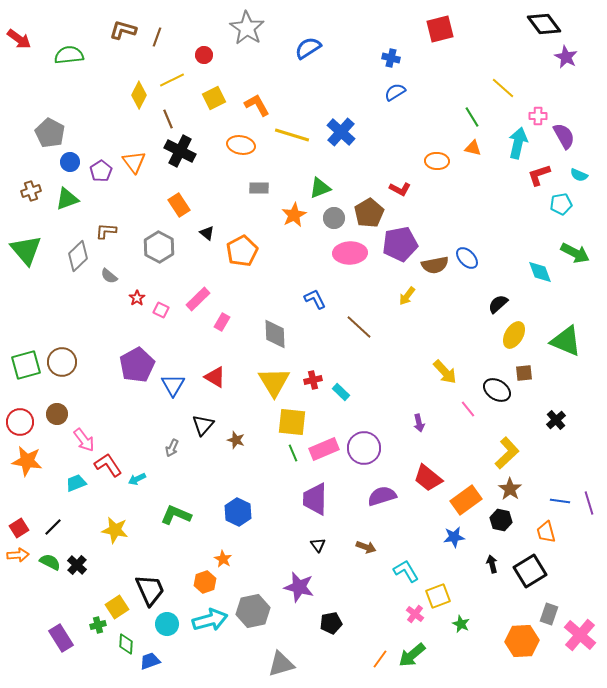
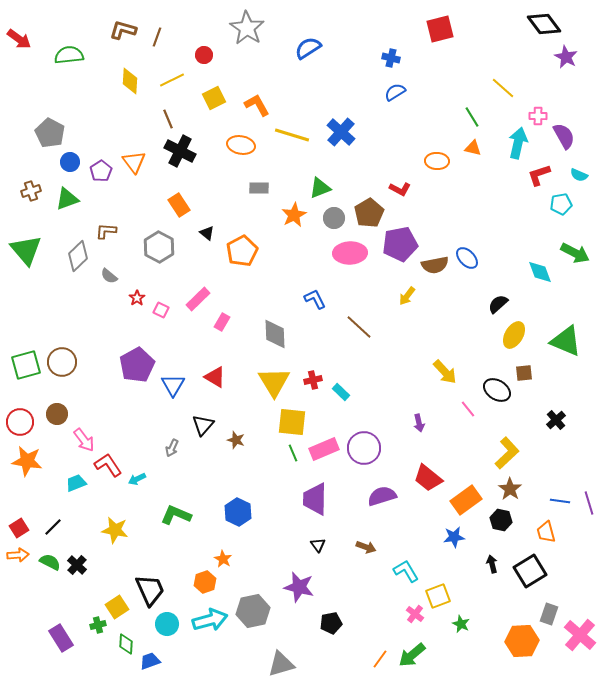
yellow diamond at (139, 95): moved 9 px left, 14 px up; rotated 24 degrees counterclockwise
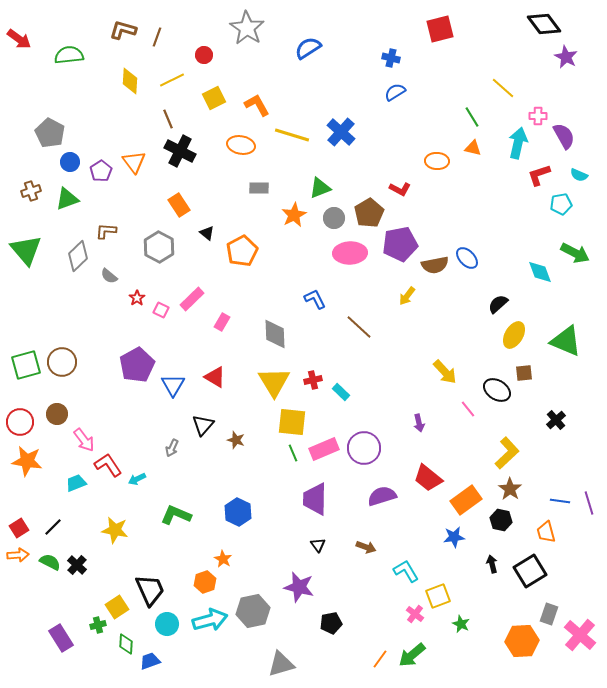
pink rectangle at (198, 299): moved 6 px left
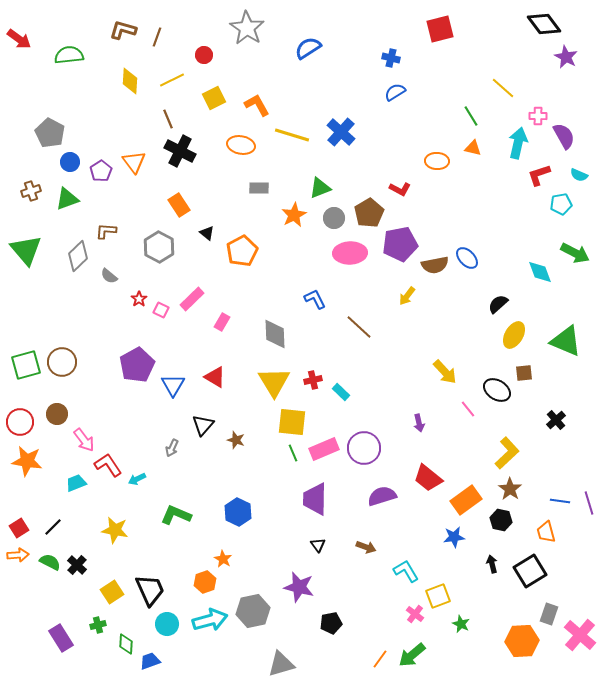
green line at (472, 117): moved 1 px left, 1 px up
red star at (137, 298): moved 2 px right, 1 px down
yellow square at (117, 607): moved 5 px left, 15 px up
